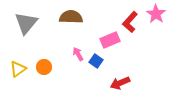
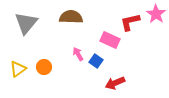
red L-shape: rotated 35 degrees clockwise
pink rectangle: rotated 48 degrees clockwise
red arrow: moved 5 px left
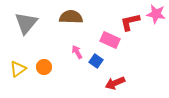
pink star: rotated 24 degrees counterclockwise
pink arrow: moved 1 px left, 2 px up
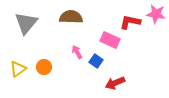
red L-shape: rotated 25 degrees clockwise
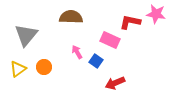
gray triangle: moved 12 px down
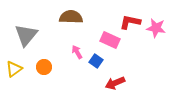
pink star: moved 14 px down
yellow triangle: moved 4 px left
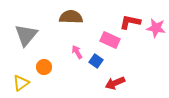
yellow triangle: moved 7 px right, 14 px down
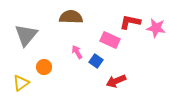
red arrow: moved 1 px right, 2 px up
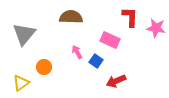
red L-shape: moved 5 px up; rotated 80 degrees clockwise
gray triangle: moved 2 px left, 1 px up
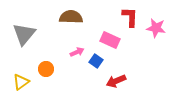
pink arrow: rotated 96 degrees clockwise
orange circle: moved 2 px right, 2 px down
yellow triangle: moved 1 px up
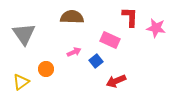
brown semicircle: moved 1 px right
gray triangle: rotated 15 degrees counterclockwise
pink arrow: moved 3 px left
blue square: rotated 16 degrees clockwise
